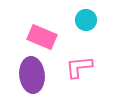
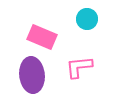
cyan circle: moved 1 px right, 1 px up
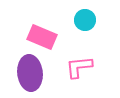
cyan circle: moved 2 px left, 1 px down
purple ellipse: moved 2 px left, 2 px up
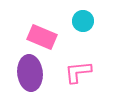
cyan circle: moved 2 px left, 1 px down
pink L-shape: moved 1 px left, 5 px down
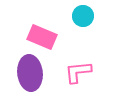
cyan circle: moved 5 px up
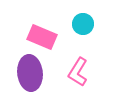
cyan circle: moved 8 px down
pink L-shape: rotated 52 degrees counterclockwise
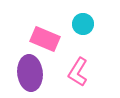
pink rectangle: moved 3 px right, 2 px down
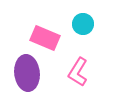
pink rectangle: moved 1 px up
purple ellipse: moved 3 px left
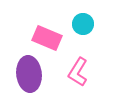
pink rectangle: moved 2 px right
purple ellipse: moved 2 px right, 1 px down
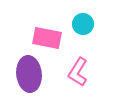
pink rectangle: rotated 12 degrees counterclockwise
